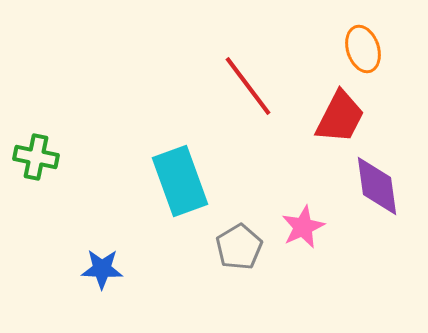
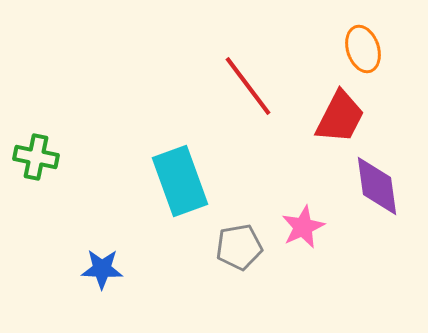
gray pentagon: rotated 21 degrees clockwise
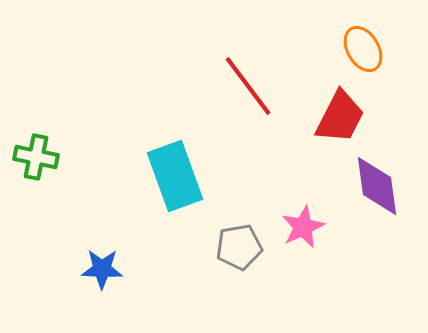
orange ellipse: rotated 12 degrees counterclockwise
cyan rectangle: moved 5 px left, 5 px up
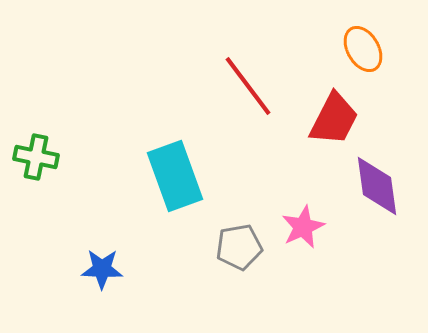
red trapezoid: moved 6 px left, 2 px down
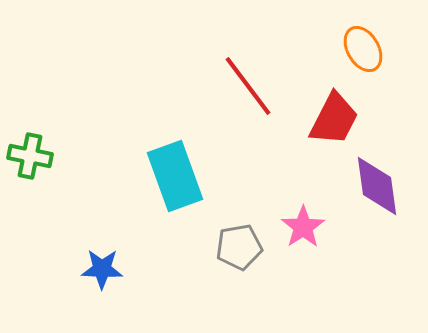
green cross: moved 6 px left, 1 px up
pink star: rotated 9 degrees counterclockwise
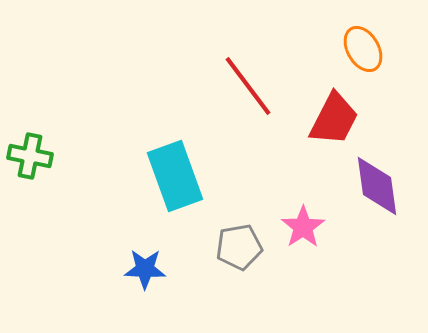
blue star: moved 43 px right
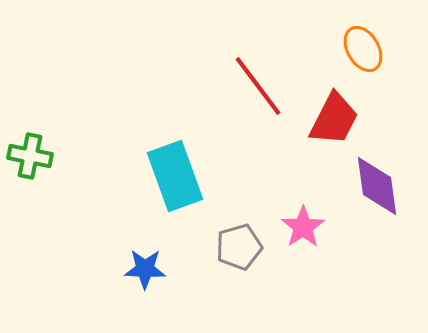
red line: moved 10 px right
gray pentagon: rotated 6 degrees counterclockwise
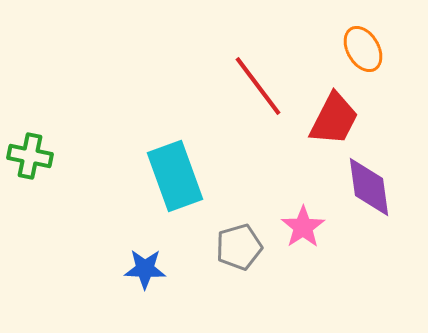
purple diamond: moved 8 px left, 1 px down
